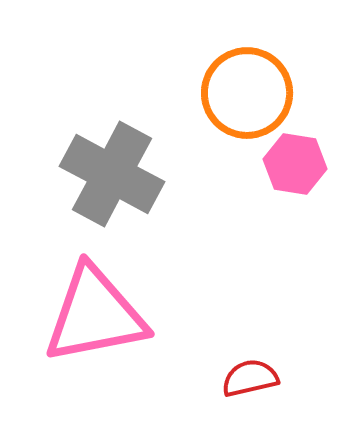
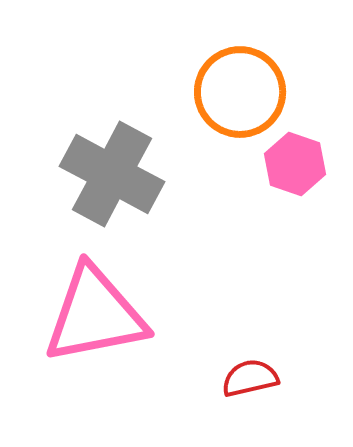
orange circle: moved 7 px left, 1 px up
pink hexagon: rotated 10 degrees clockwise
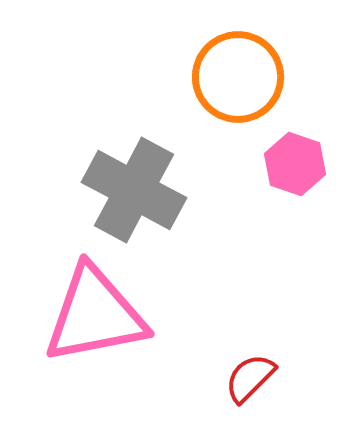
orange circle: moved 2 px left, 15 px up
gray cross: moved 22 px right, 16 px down
red semicircle: rotated 32 degrees counterclockwise
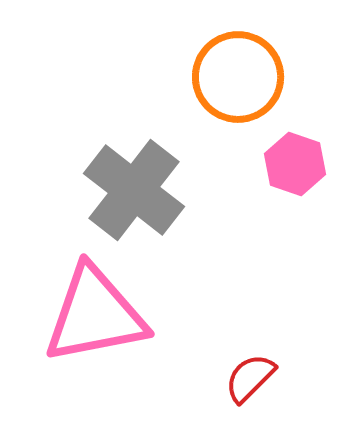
gray cross: rotated 10 degrees clockwise
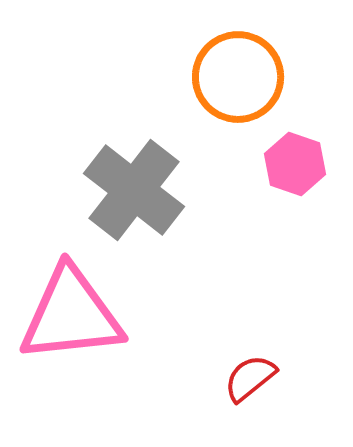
pink triangle: moved 24 px left; rotated 5 degrees clockwise
red semicircle: rotated 6 degrees clockwise
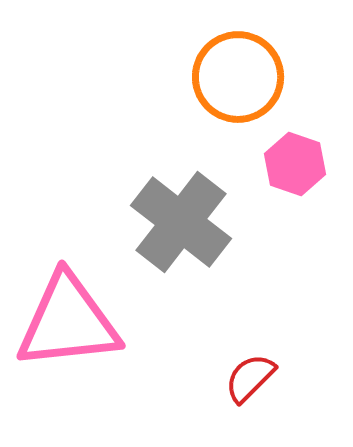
gray cross: moved 47 px right, 32 px down
pink triangle: moved 3 px left, 7 px down
red semicircle: rotated 6 degrees counterclockwise
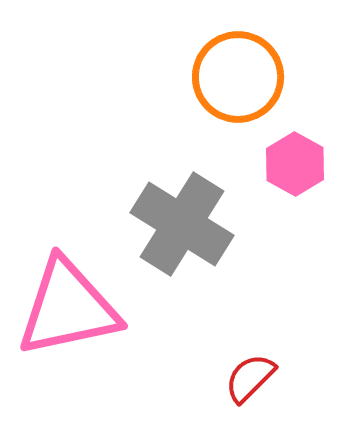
pink hexagon: rotated 10 degrees clockwise
gray cross: moved 1 px right, 2 px down; rotated 6 degrees counterclockwise
pink triangle: moved 14 px up; rotated 6 degrees counterclockwise
